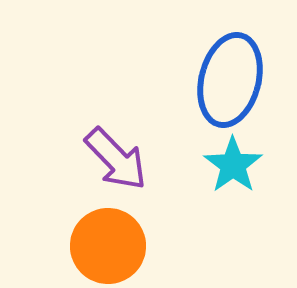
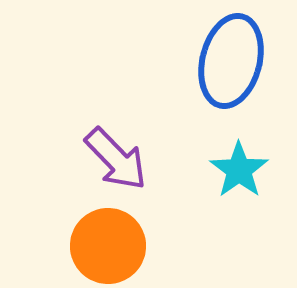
blue ellipse: moved 1 px right, 19 px up
cyan star: moved 6 px right, 5 px down
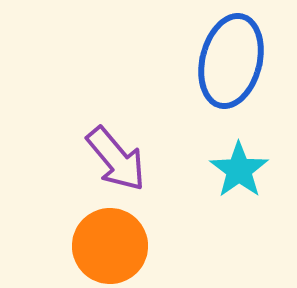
purple arrow: rotated 4 degrees clockwise
orange circle: moved 2 px right
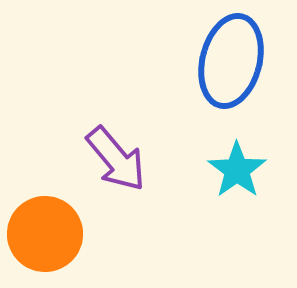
cyan star: moved 2 px left
orange circle: moved 65 px left, 12 px up
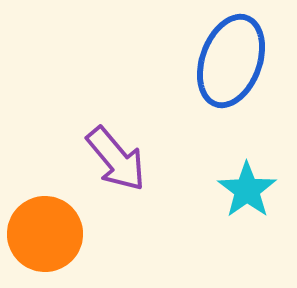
blue ellipse: rotated 6 degrees clockwise
cyan star: moved 10 px right, 20 px down
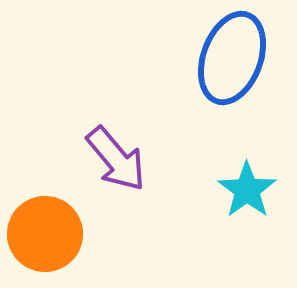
blue ellipse: moved 1 px right, 3 px up
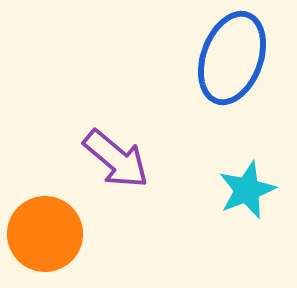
purple arrow: rotated 10 degrees counterclockwise
cyan star: rotated 14 degrees clockwise
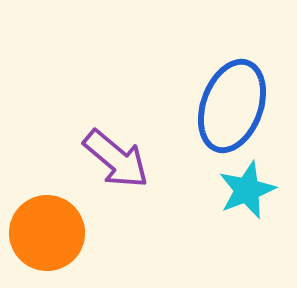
blue ellipse: moved 48 px down
orange circle: moved 2 px right, 1 px up
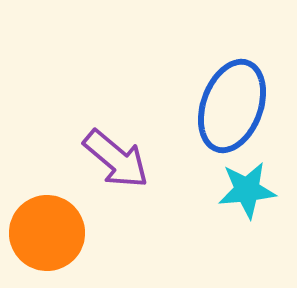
cyan star: rotated 16 degrees clockwise
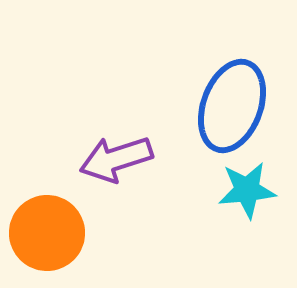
purple arrow: rotated 122 degrees clockwise
